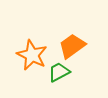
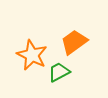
orange trapezoid: moved 2 px right, 4 px up
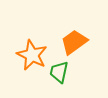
green trapezoid: rotated 50 degrees counterclockwise
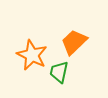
orange trapezoid: rotated 8 degrees counterclockwise
